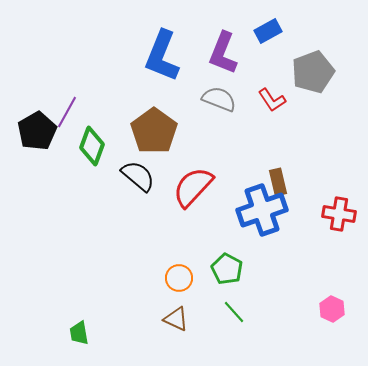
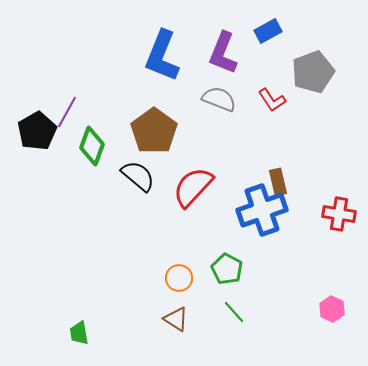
brown triangle: rotated 8 degrees clockwise
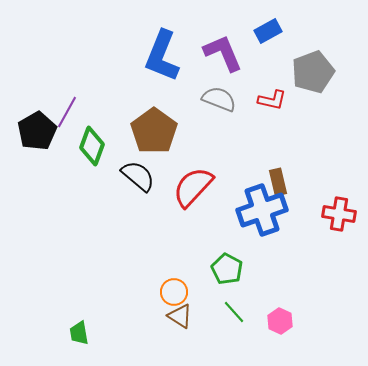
purple L-shape: rotated 135 degrees clockwise
red L-shape: rotated 44 degrees counterclockwise
orange circle: moved 5 px left, 14 px down
pink hexagon: moved 52 px left, 12 px down
brown triangle: moved 4 px right, 3 px up
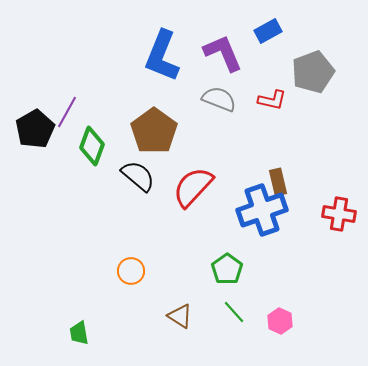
black pentagon: moved 2 px left, 2 px up
green pentagon: rotated 8 degrees clockwise
orange circle: moved 43 px left, 21 px up
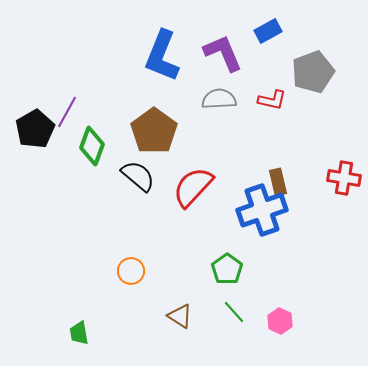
gray semicircle: rotated 24 degrees counterclockwise
red cross: moved 5 px right, 36 px up
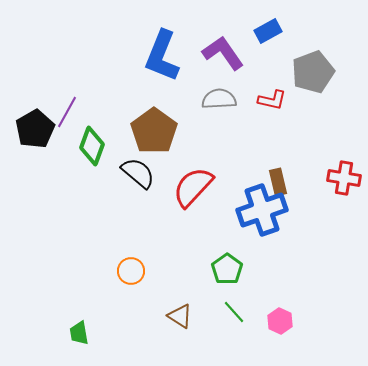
purple L-shape: rotated 12 degrees counterclockwise
black semicircle: moved 3 px up
